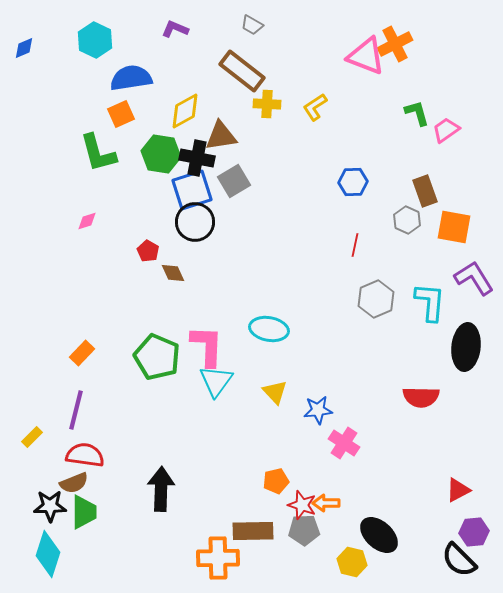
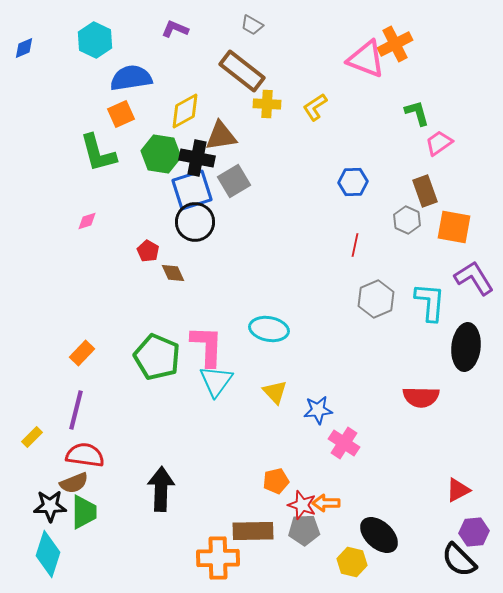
pink triangle at (366, 56): moved 3 px down
pink trapezoid at (446, 130): moved 7 px left, 13 px down
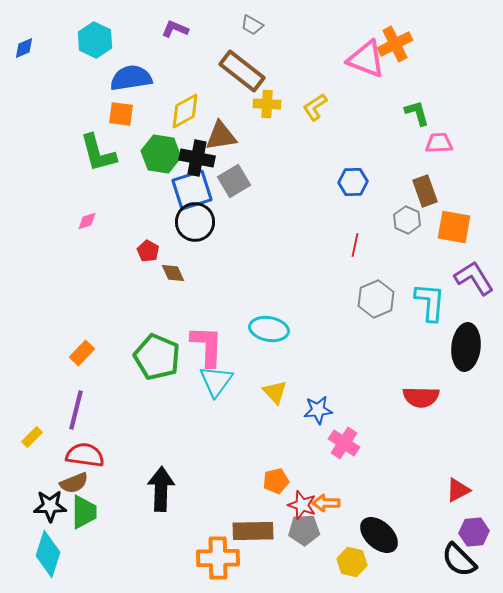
orange square at (121, 114): rotated 32 degrees clockwise
pink trapezoid at (439, 143): rotated 32 degrees clockwise
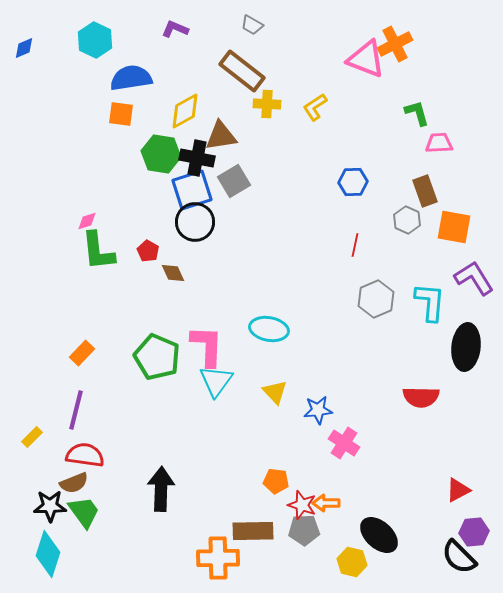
green L-shape at (98, 153): moved 98 px down; rotated 9 degrees clockwise
orange pentagon at (276, 481): rotated 20 degrees clockwise
green trapezoid at (84, 512): rotated 36 degrees counterclockwise
black semicircle at (459, 560): moved 3 px up
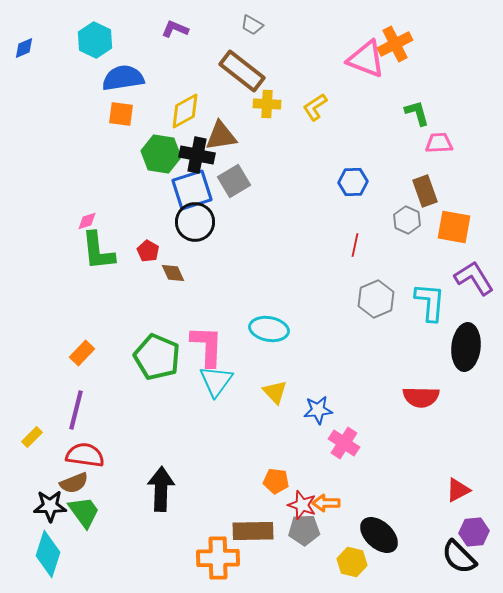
blue semicircle at (131, 78): moved 8 px left
black cross at (197, 158): moved 3 px up
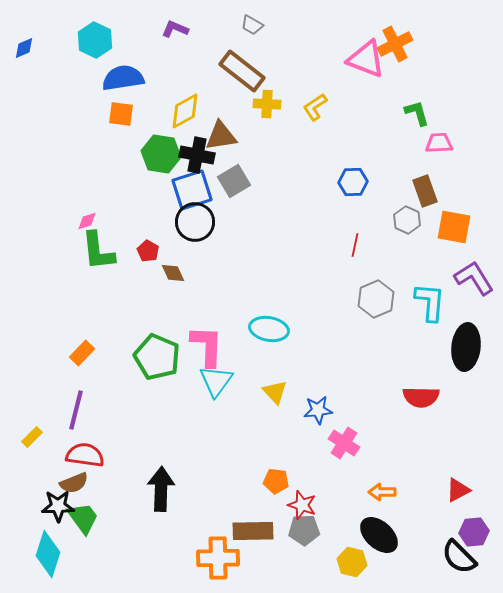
orange arrow at (326, 503): moved 56 px right, 11 px up
black star at (50, 506): moved 8 px right
green trapezoid at (84, 512): moved 1 px left, 6 px down
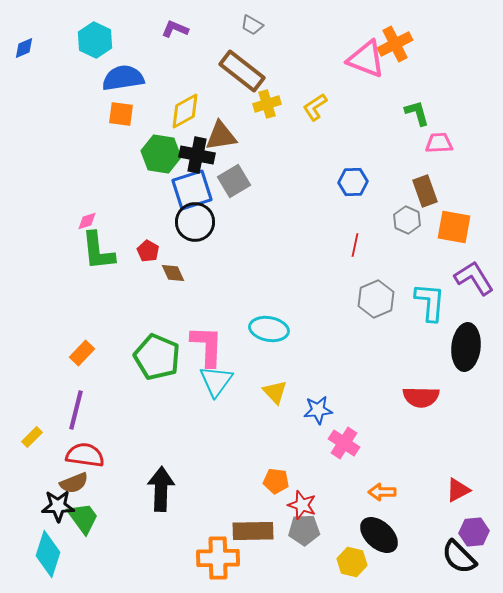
yellow cross at (267, 104): rotated 20 degrees counterclockwise
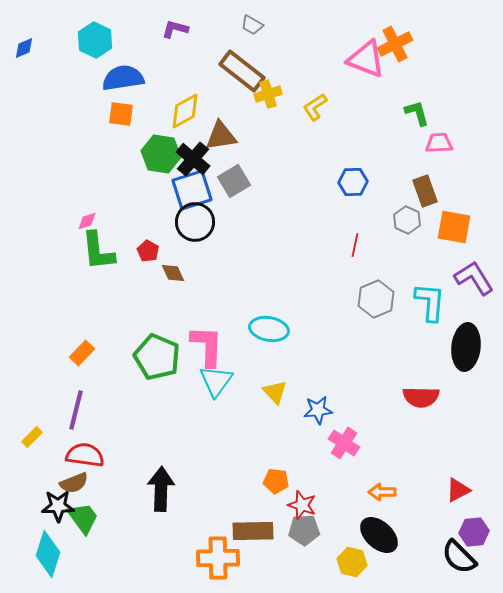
purple L-shape at (175, 29): rotated 8 degrees counterclockwise
yellow cross at (267, 104): moved 1 px right, 10 px up
black cross at (197, 155): moved 4 px left, 4 px down; rotated 28 degrees clockwise
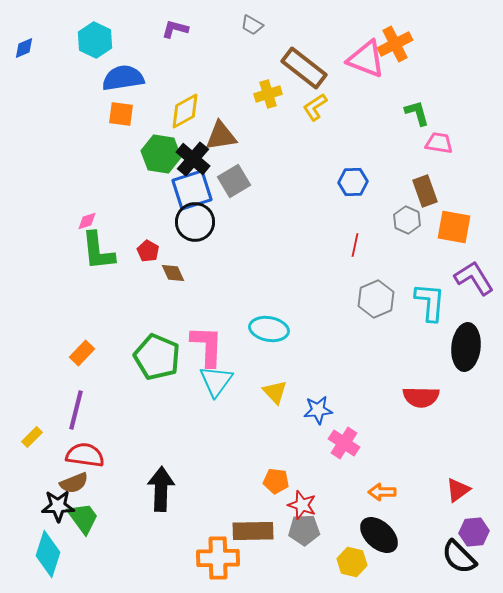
brown rectangle at (242, 71): moved 62 px right, 3 px up
pink trapezoid at (439, 143): rotated 12 degrees clockwise
red triangle at (458, 490): rotated 8 degrees counterclockwise
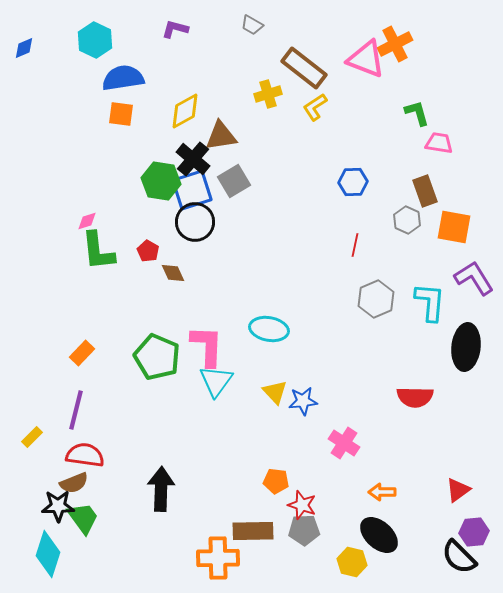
green hexagon at (161, 154): moved 27 px down
red semicircle at (421, 397): moved 6 px left
blue star at (318, 410): moved 15 px left, 9 px up
